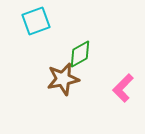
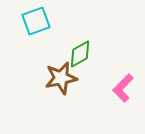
brown star: moved 2 px left, 1 px up
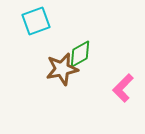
brown star: moved 1 px right, 9 px up
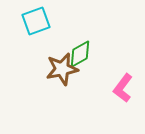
pink L-shape: rotated 8 degrees counterclockwise
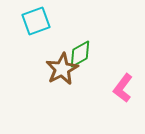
brown star: rotated 16 degrees counterclockwise
